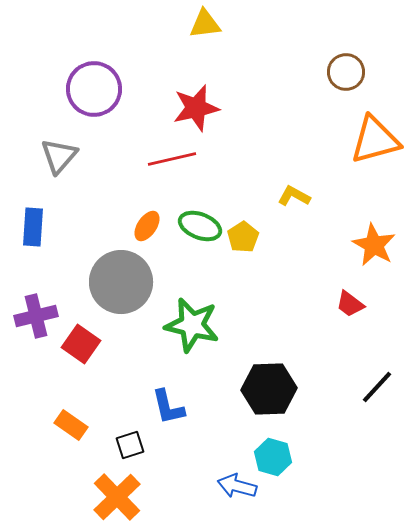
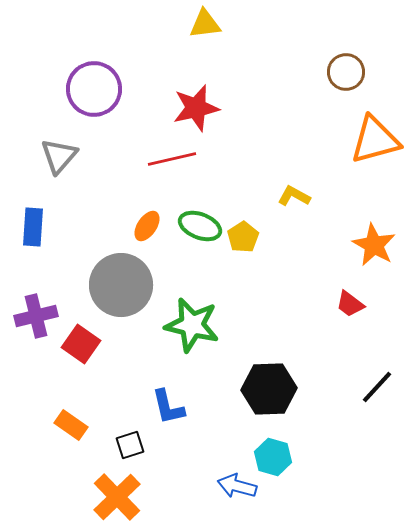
gray circle: moved 3 px down
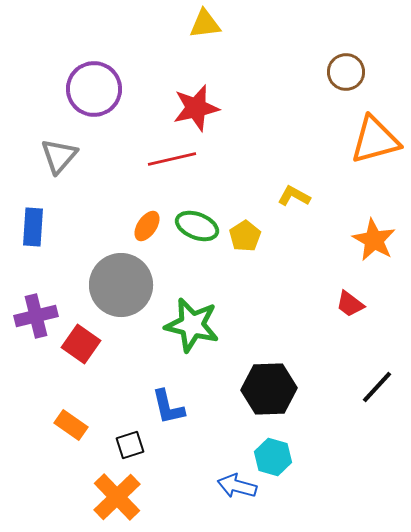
green ellipse: moved 3 px left
yellow pentagon: moved 2 px right, 1 px up
orange star: moved 5 px up
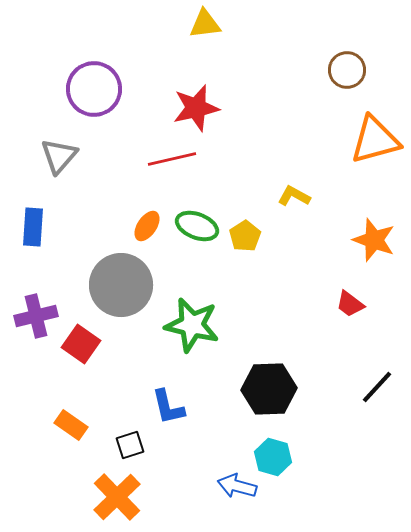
brown circle: moved 1 px right, 2 px up
orange star: rotated 9 degrees counterclockwise
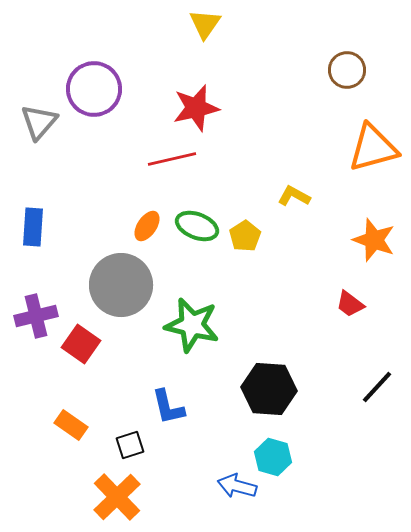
yellow triangle: rotated 48 degrees counterclockwise
orange triangle: moved 2 px left, 8 px down
gray triangle: moved 20 px left, 34 px up
black hexagon: rotated 6 degrees clockwise
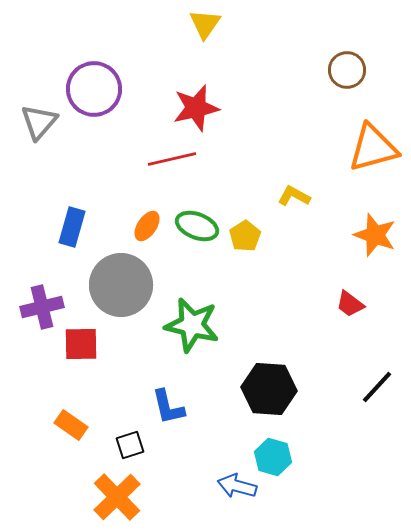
blue rectangle: moved 39 px right; rotated 12 degrees clockwise
orange star: moved 1 px right, 5 px up
purple cross: moved 6 px right, 9 px up
red square: rotated 36 degrees counterclockwise
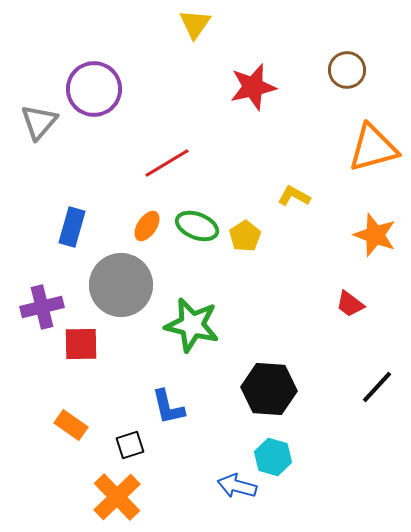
yellow triangle: moved 10 px left
red star: moved 57 px right, 21 px up
red line: moved 5 px left, 4 px down; rotated 18 degrees counterclockwise
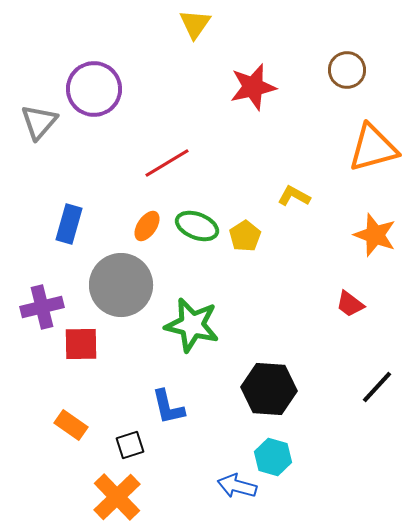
blue rectangle: moved 3 px left, 3 px up
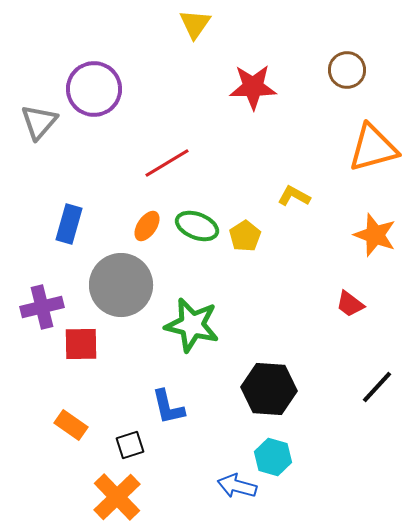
red star: rotated 12 degrees clockwise
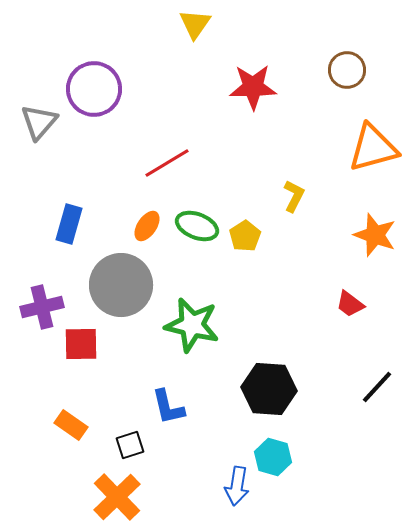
yellow L-shape: rotated 88 degrees clockwise
blue arrow: rotated 96 degrees counterclockwise
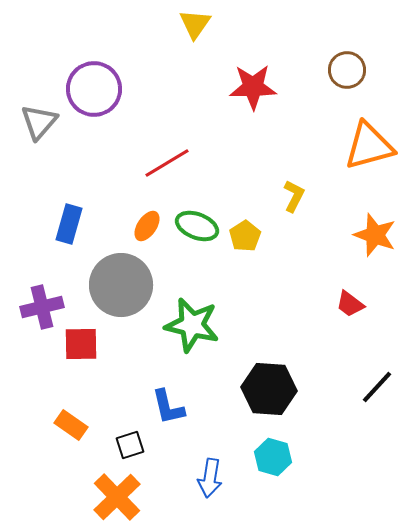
orange triangle: moved 4 px left, 2 px up
blue arrow: moved 27 px left, 8 px up
